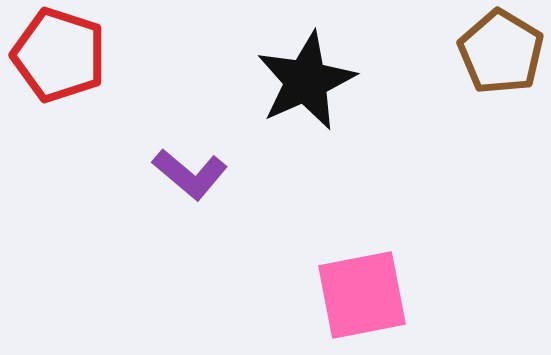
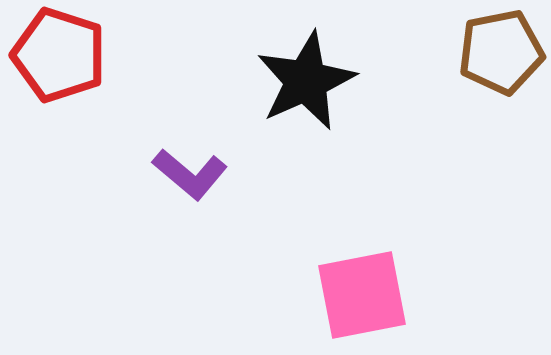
brown pentagon: rotated 30 degrees clockwise
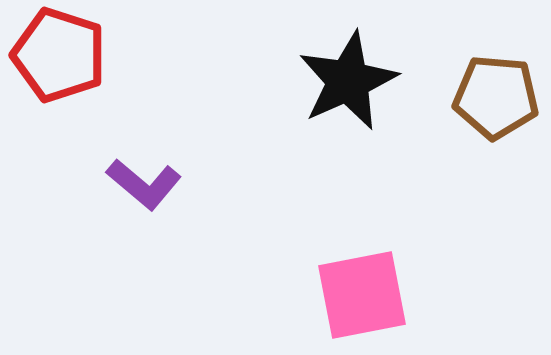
brown pentagon: moved 5 px left, 45 px down; rotated 16 degrees clockwise
black star: moved 42 px right
purple L-shape: moved 46 px left, 10 px down
